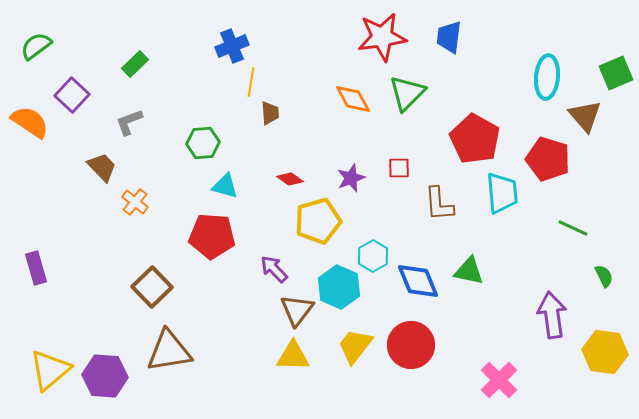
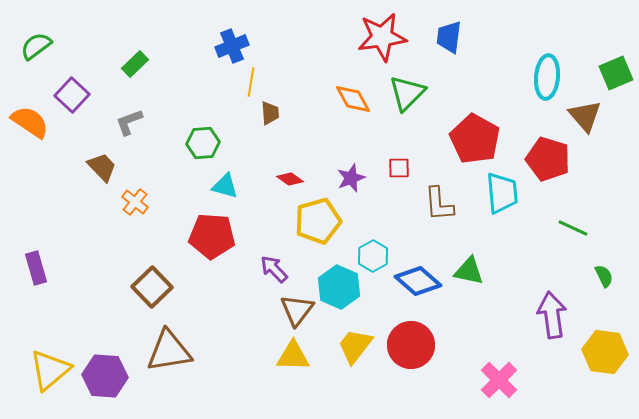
blue diamond at (418, 281): rotated 27 degrees counterclockwise
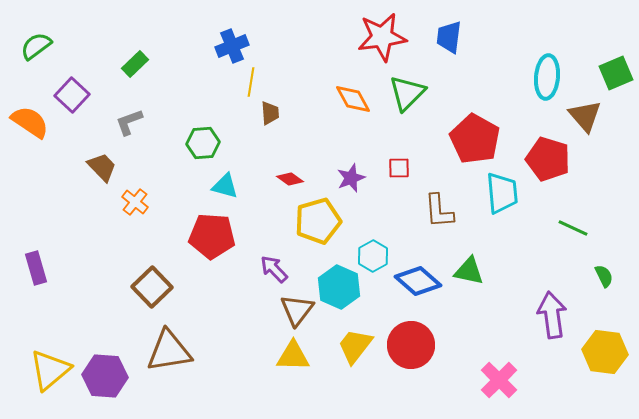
brown L-shape at (439, 204): moved 7 px down
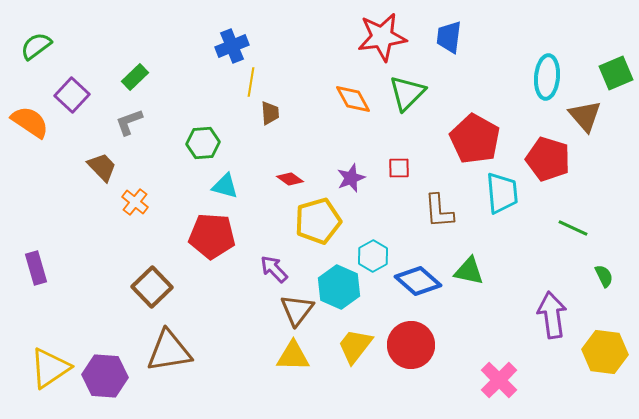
green rectangle at (135, 64): moved 13 px down
yellow triangle at (50, 370): moved 2 px up; rotated 6 degrees clockwise
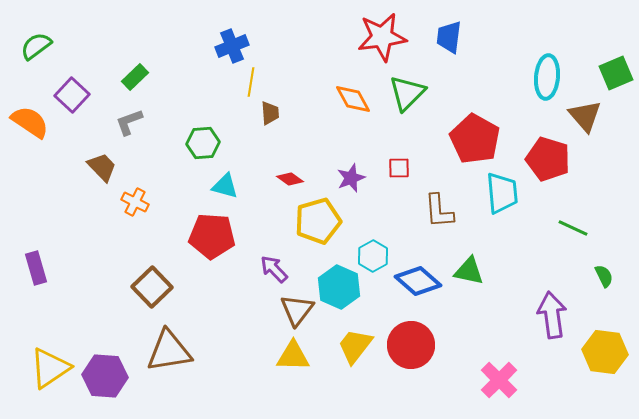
orange cross at (135, 202): rotated 12 degrees counterclockwise
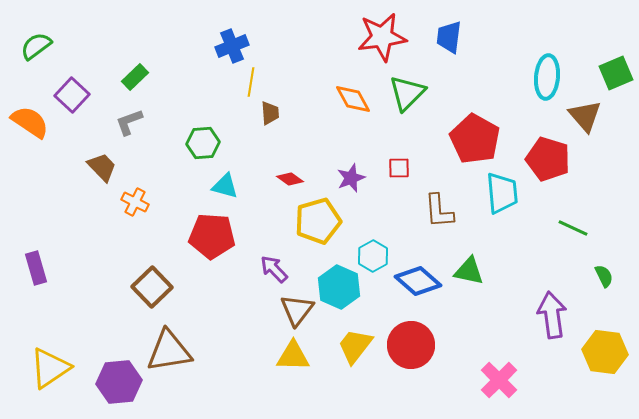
purple hexagon at (105, 376): moved 14 px right, 6 px down; rotated 9 degrees counterclockwise
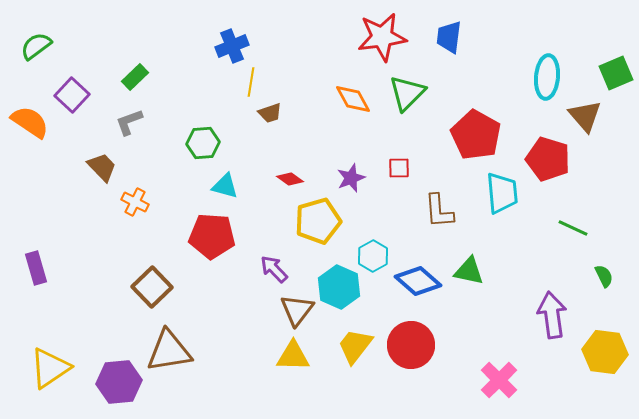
brown trapezoid at (270, 113): rotated 75 degrees clockwise
red pentagon at (475, 139): moved 1 px right, 4 px up
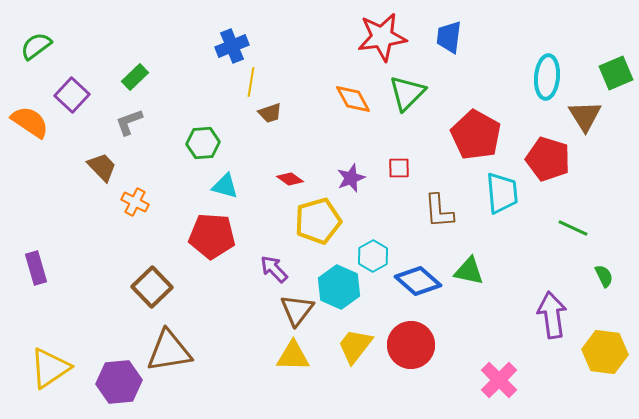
brown triangle at (585, 116): rotated 9 degrees clockwise
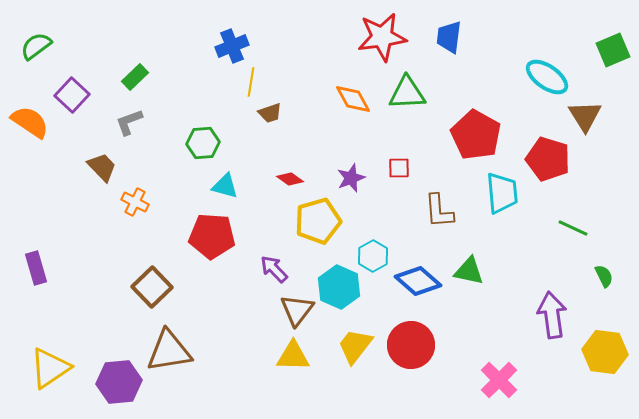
green square at (616, 73): moved 3 px left, 23 px up
cyan ellipse at (547, 77): rotated 60 degrees counterclockwise
green triangle at (407, 93): rotated 42 degrees clockwise
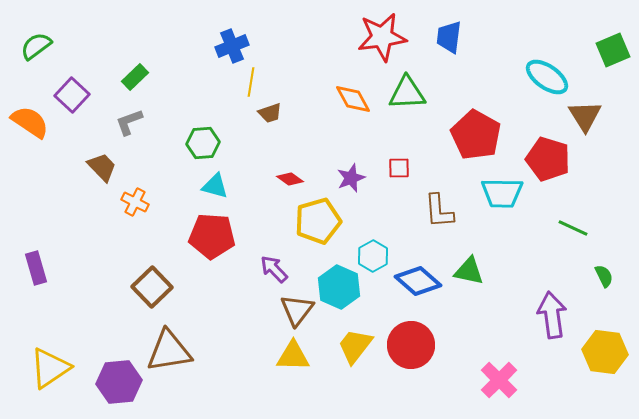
cyan triangle at (225, 186): moved 10 px left
cyan trapezoid at (502, 193): rotated 96 degrees clockwise
